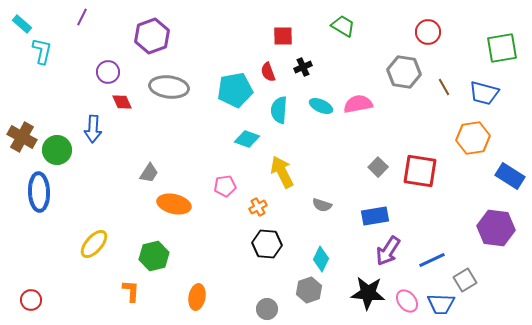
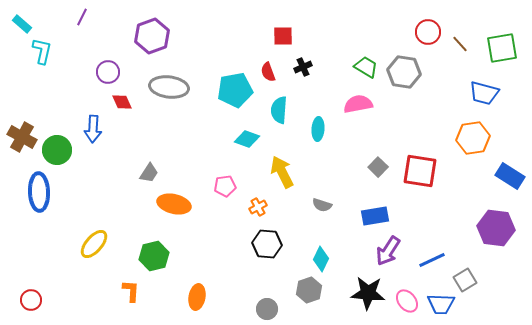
green trapezoid at (343, 26): moved 23 px right, 41 px down
brown line at (444, 87): moved 16 px right, 43 px up; rotated 12 degrees counterclockwise
cyan ellipse at (321, 106): moved 3 px left, 23 px down; rotated 70 degrees clockwise
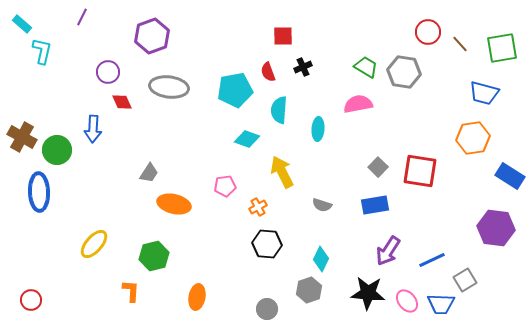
blue rectangle at (375, 216): moved 11 px up
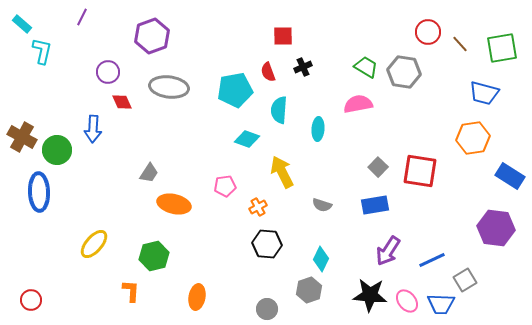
black star at (368, 293): moved 2 px right, 2 px down
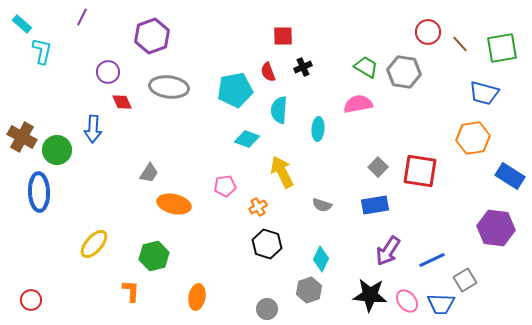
black hexagon at (267, 244): rotated 12 degrees clockwise
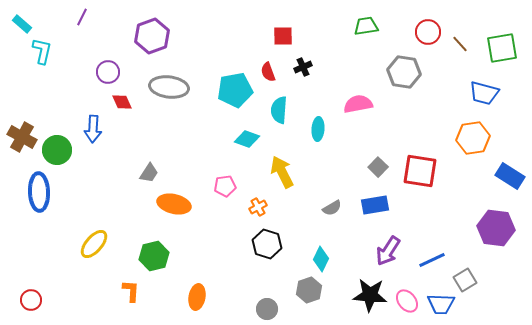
green trapezoid at (366, 67): moved 41 px up; rotated 40 degrees counterclockwise
gray semicircle at (322, 205): moved 10 px right, 3 px down; rotated 48 degrees counterclockwise
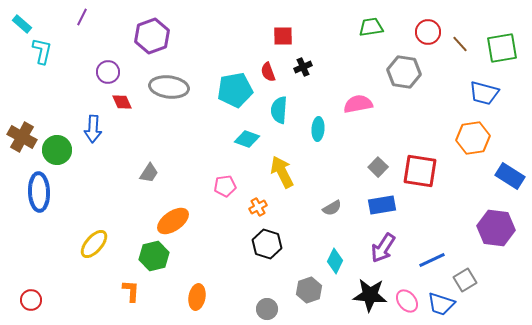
green trapezoid at (366, 26): moved 5 px right, 1 px down
orange ellipse at (174, 204): moved 1 px left, 17 px down; rotated 48 degrees counterclockwise
blue rectangle at (375, 205): moved 7 px right
purple arrow at (388, 251): moved 5 px left, 3 px up
cyan diamond at (321, 259): moved 14 px right, 2 px down
blue trapezoid at (441, 304): rotated 16 degrees clockwise
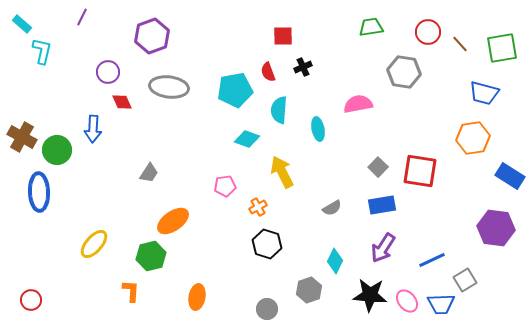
cyan ellipse at (318, 129): rotated 15 degrees counterclockwise
green hexagon at (154, 256): moved 3 px left
blue trapezoid at (441, 304): rotated 20 degrees counterclockwise
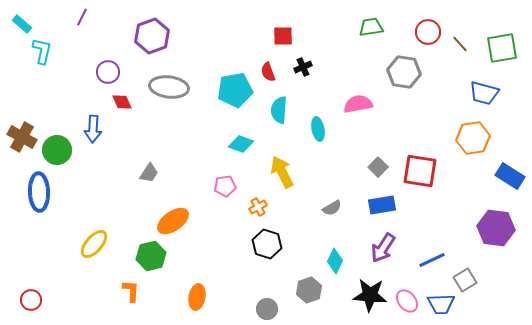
cyan diamond at (247, 139): moved 6 px left, 5 px down
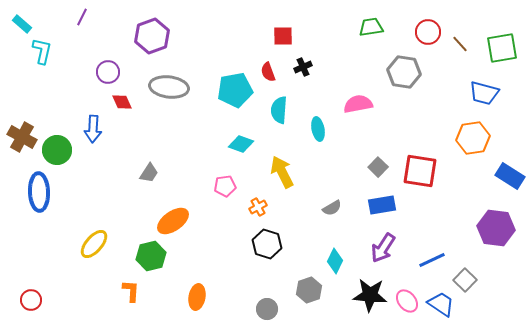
gray square at (465, 280): rotated 15 degrees counterclockwise
blue trapezoid at (441, 304): rotated 144 degrees counterclockwise
